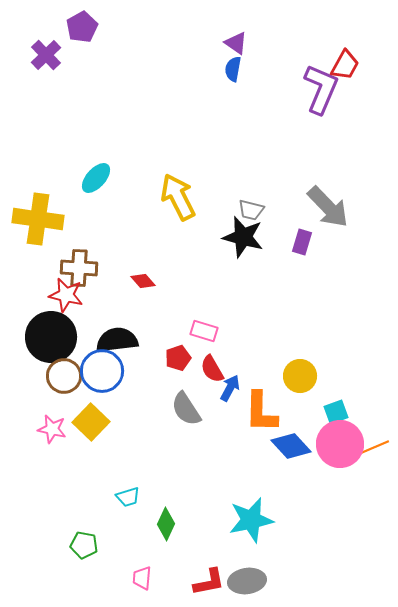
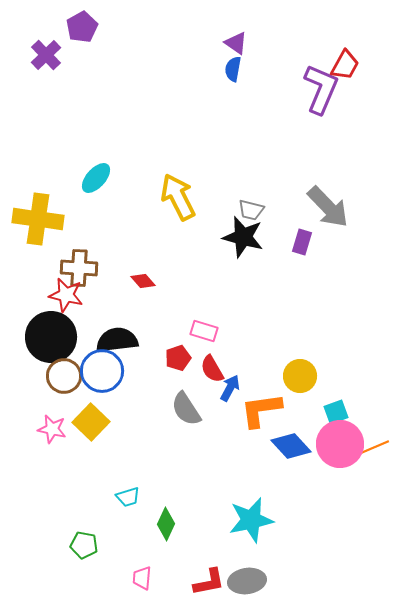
orange L-shape: moved 2 px up; rotated 81 degrees clockwise
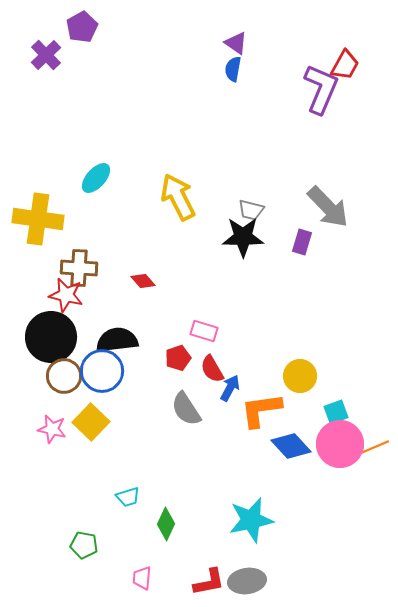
black star: rotated 15 degrees counterclockwise
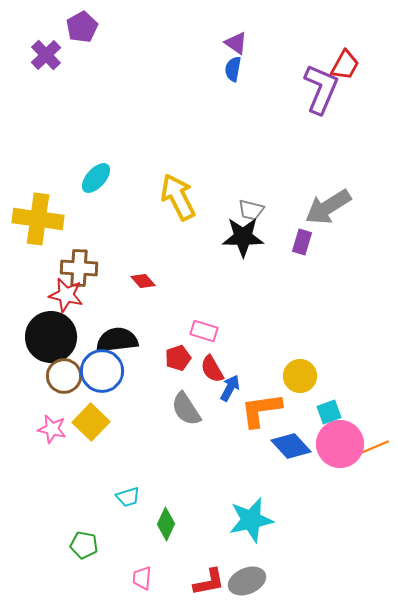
gray arrow: rotated 102 degrees clockwise
cyan square: moved 7 px left
gray ellipse: rotated 15 degrees counterclockwise
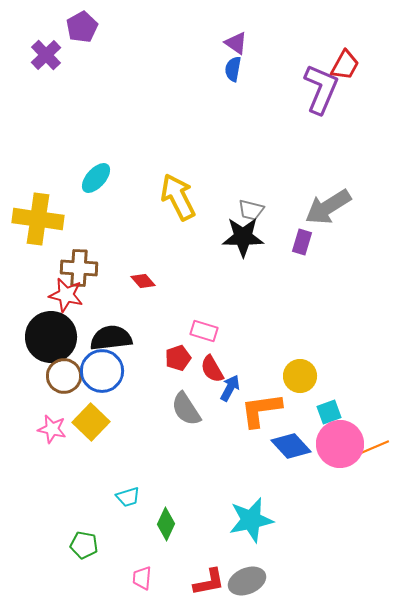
black semicircle: moved 6 px left, 2 px up
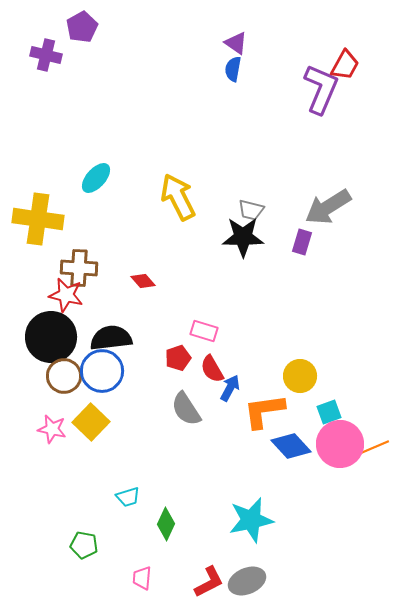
purple cross: rotated 32 degrees counterclockwise
orange L-shape: moved 3 px right, 1 px down
red L-shape: rotated 16 degrees counterclockwise
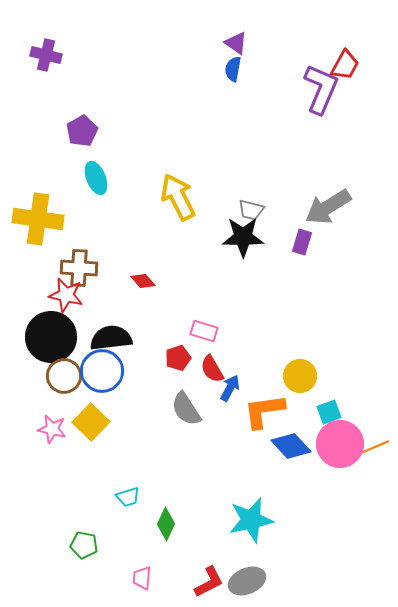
purple pentagon: moved 104 px down
cyan ellipse: rotated 64 degrees counterclockwise
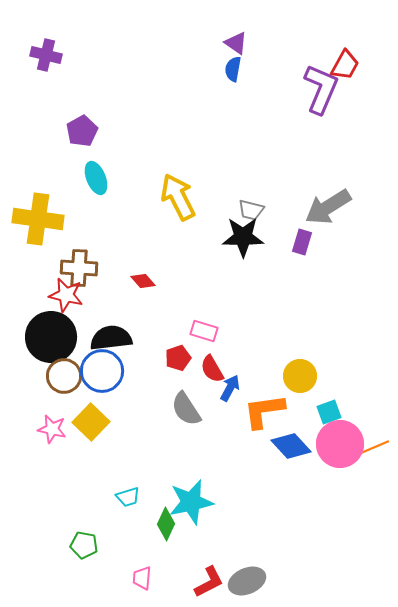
cyan star: moved 60 px left, 18 px up
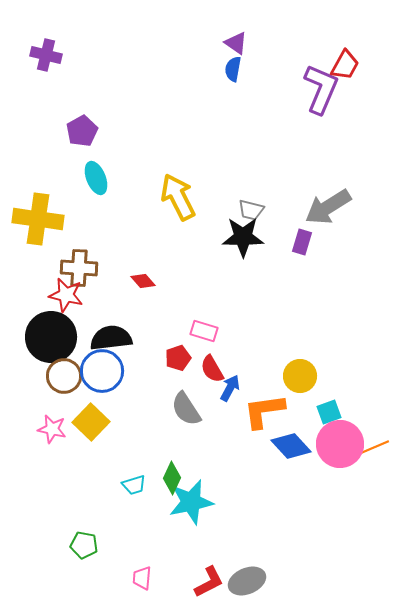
cyan trapezoid: moved 6 px right, 12 px up
green diamond: moved 6 px right, 46 px up
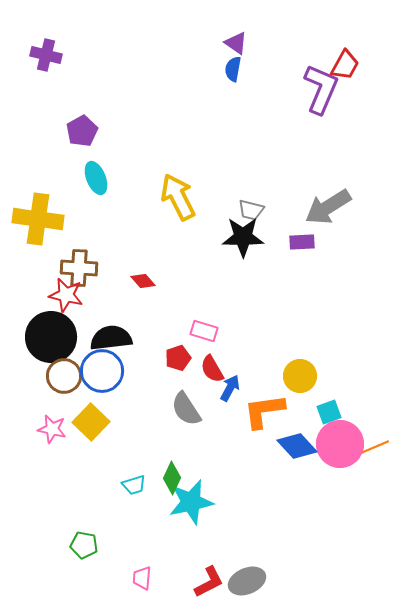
purple rectangle: rotated 70 degrees clockwise
blue diamond: moved 6 px right
